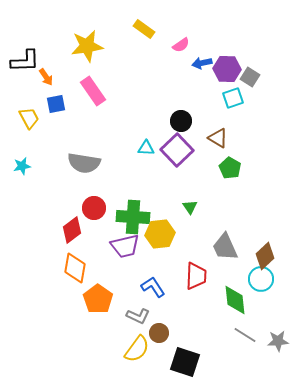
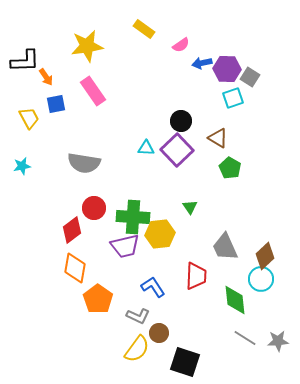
gray line: moved 3 px down
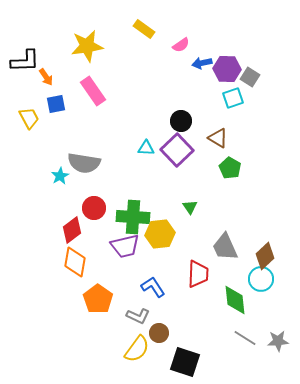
cyan star: moved 38 px right, 10 px down; rotated 18 degrees counterclockwise
orange diamond: moved 6 px up
red trapezoid: moved 2 px right, 2 px up
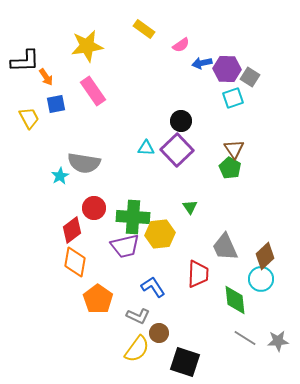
brown triangle: moved 16 px right, 11 px down; rotated 25 degrees clockwise
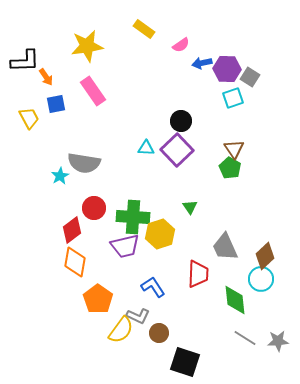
yellow hexagon: rotated 12 degrees counterclockwise
yellow semicircle: moved 16 px left, 19 px up
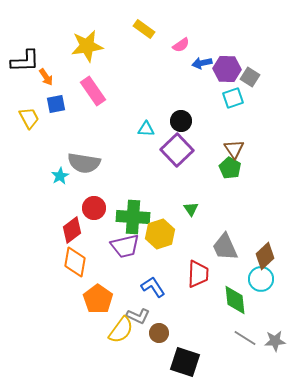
cyan triangle: moved 19 px up
green triangle: moved 1 px right, 2 px down
gray star: moved 3 px left
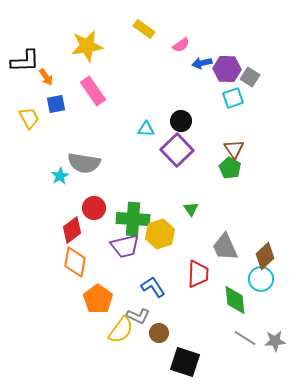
green cross: moved 2 px down
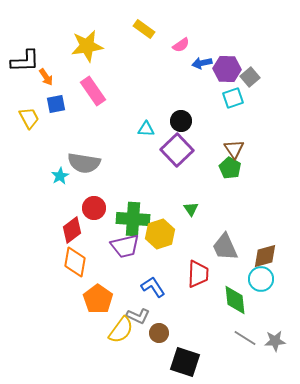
gray square: rotated 18 degrees clockwise
brown diamond: rotated 28 degrees clockwise
